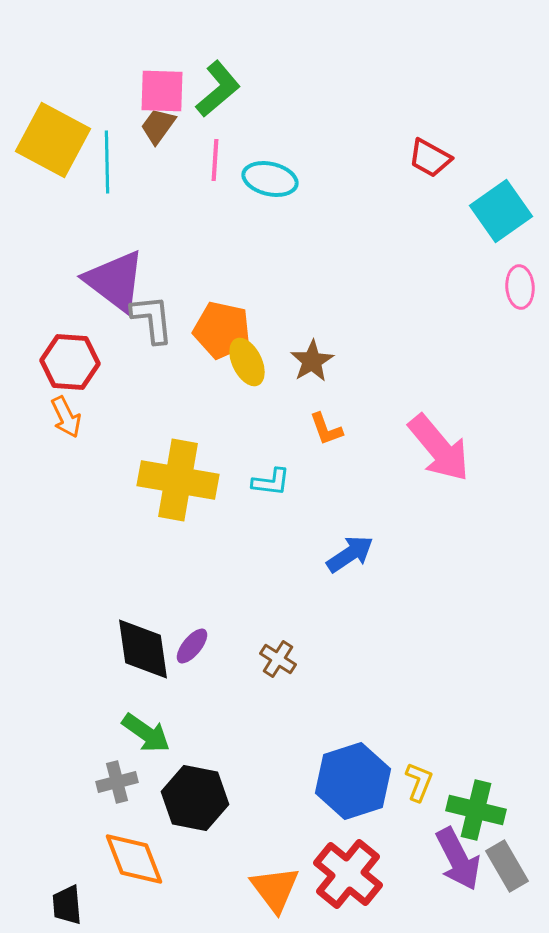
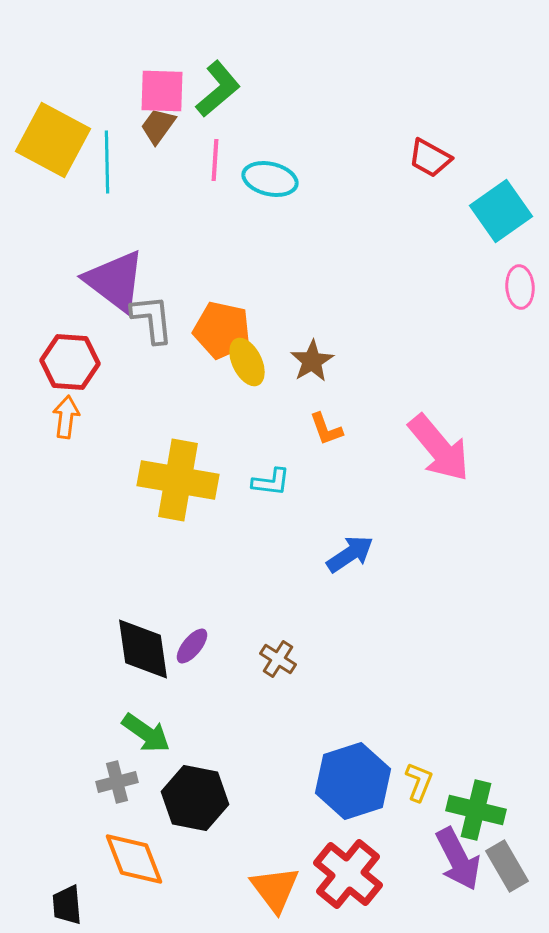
orange arrow: rotated 147 degrees counterclockwise
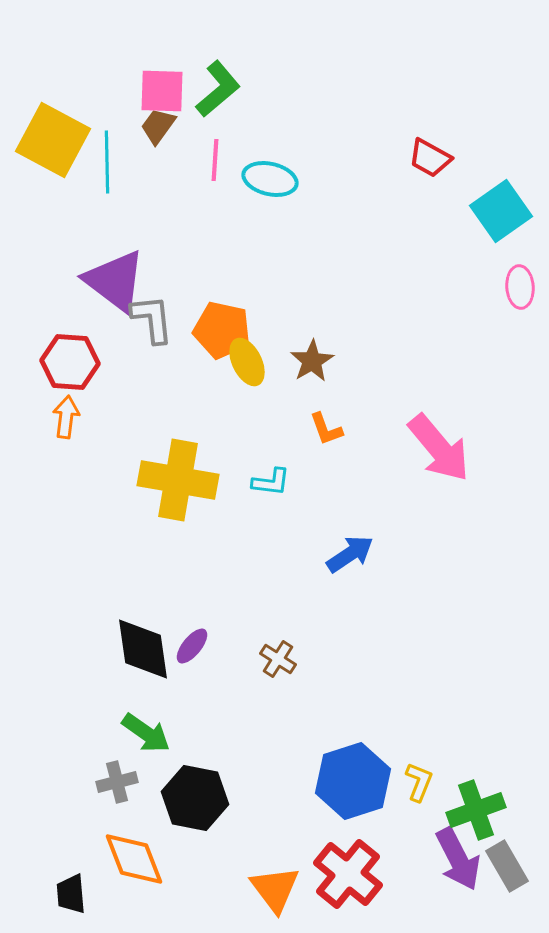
green cross: rotated 34 degrees counterclockwise
black trapezoid: moved 4 px right, 11 px up
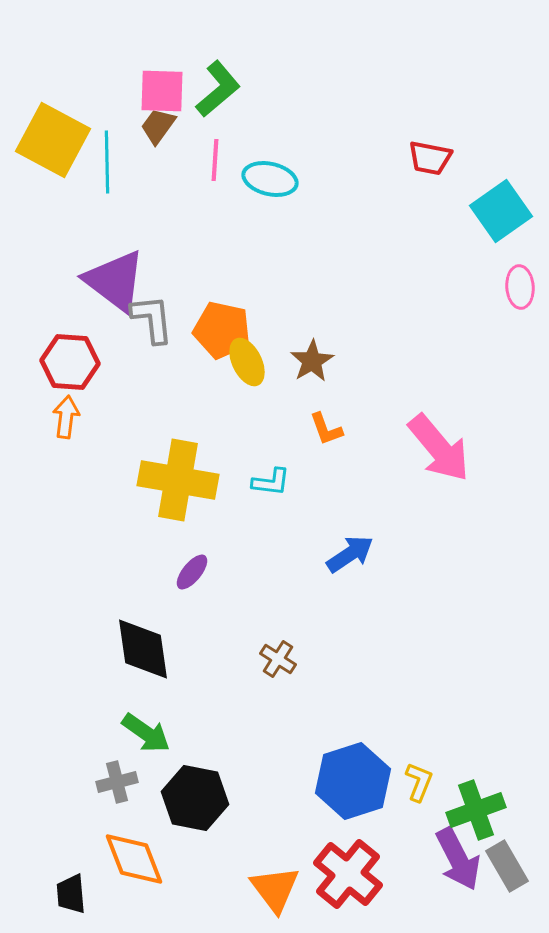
red trapezoid: rotated 18 degrees counterclockwise
purple ellipse: moved 74 px up
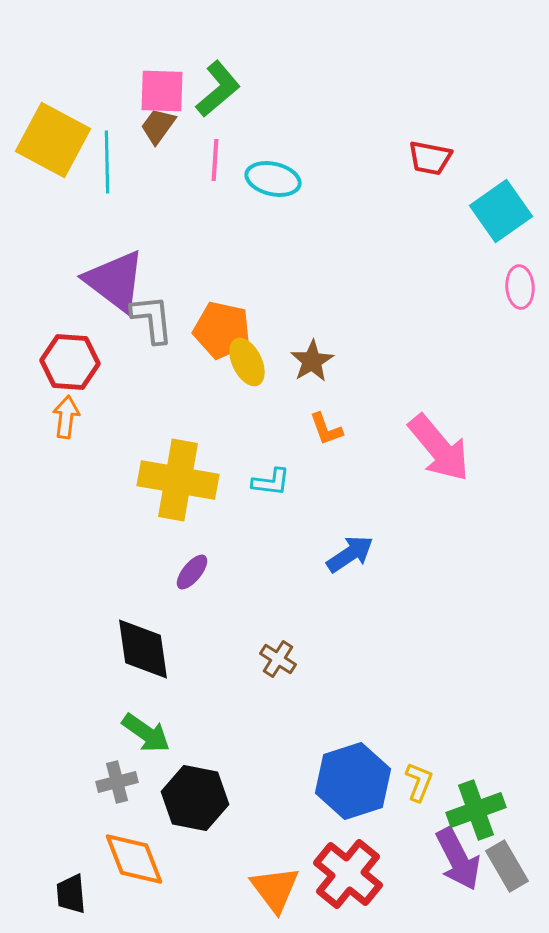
cyan ellipse: moved 3 px right
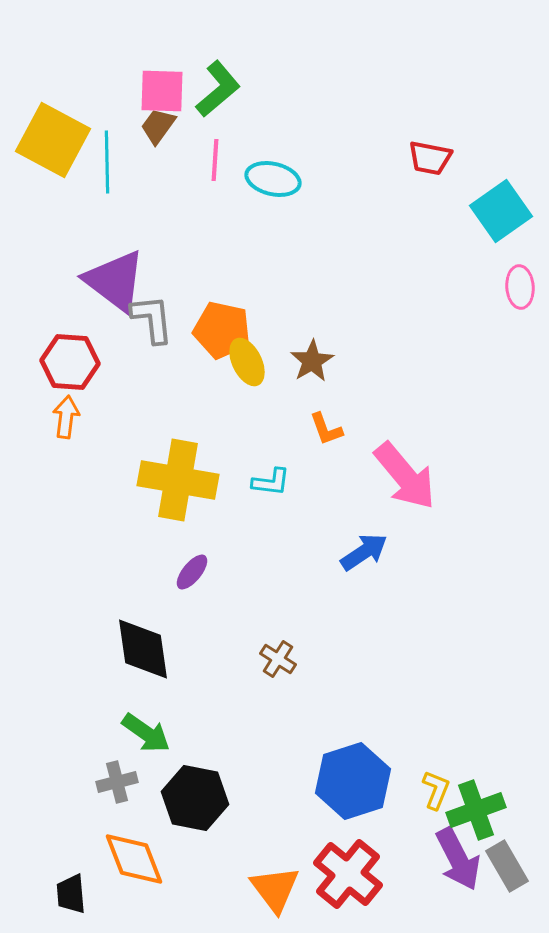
pink arrow: moved 34 px left, 28 px down
blue arrow: moved 14 px right, 2 px up
yellow L-shape: moved 17 px right, 8 px down
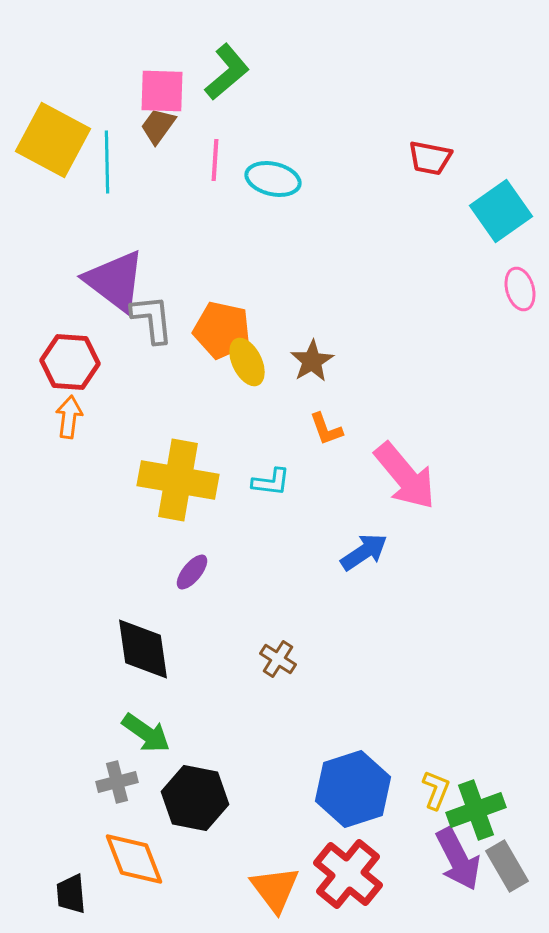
green L-shape: moved 9 px right, 17 px up
pink ellipse: moved 2 px down; rotated 12 degrees counterclockwise
orange arrow: moved 3 px right
blue hexagon: moved 8 px down
